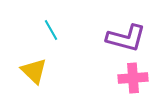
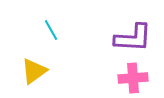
purple L-shape: moved 7 px right; rotated 12 degrees counterclockwise
yellow triangle: rotated 40 degrees clockwise
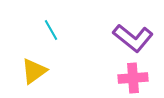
purple L-shape: rotated 36 degrees clockwise
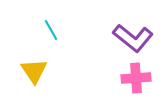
yellow triangle: rotated 28 degrees counterclockwise
pink cross: moved 3 px right
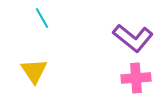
cyan line: moved 9 px left, 12 px up
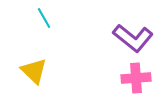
cyan line: moved 2 px right
yellow triangle: rotated 12 degrees counterclockwise
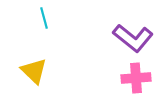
cyan line: rotated 15 degrees clockwise
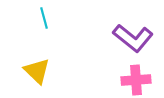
yellow triangle: moved 3 px right
pink cross: moved 2 px down
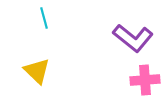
pink cross: moved 9 px right
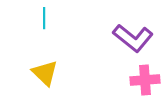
cyan line: rotated 15 degrees clockwise
yellow triangle: moved 8 px right, 2 px down
